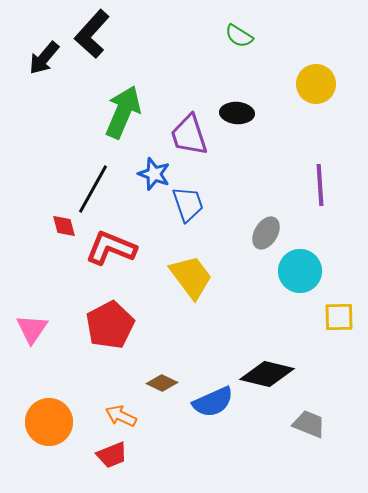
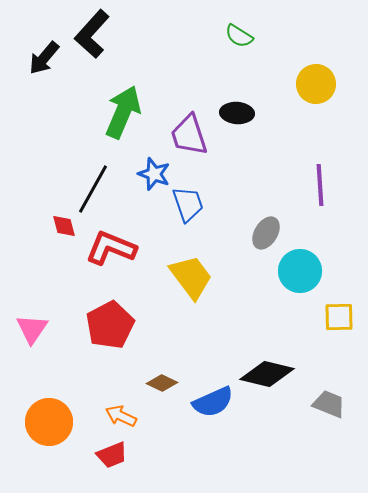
gray trapezoid: moved 20 px right, 20 px up
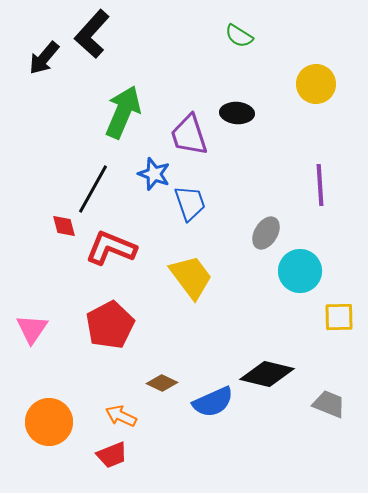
blue trapezoid: moved 2 px right, 1 px up
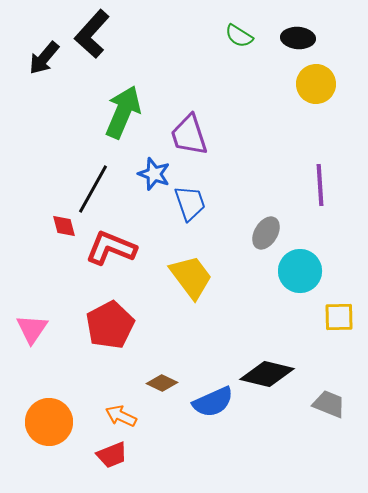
black ellipse: moved 61 px right, 75 px up
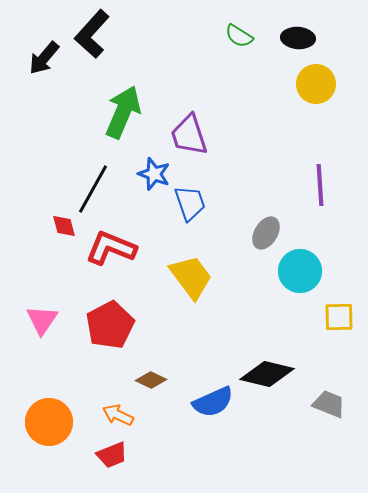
pink triangle: moved 10 px right, 9 px up
brown diamond: moved 11 px left, 3 px up
orange arrow: moved 3 px left, 1 px up
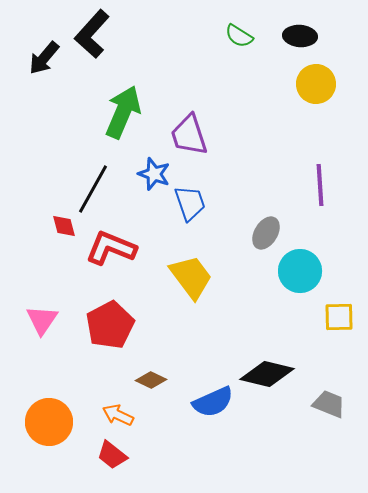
black ellipse: moved 2 px right, 2 px up
red trapezoid: rotated 60 degrees clockwise
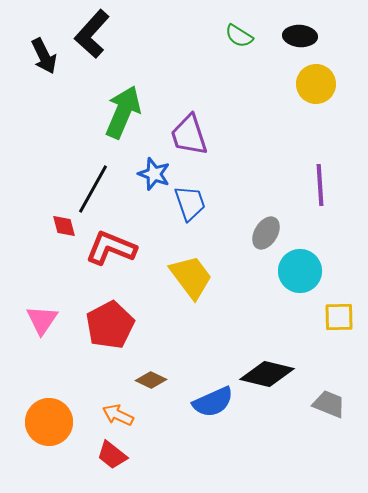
black arrow: moved 2 px up; rotated 66 degrees counterclockwise
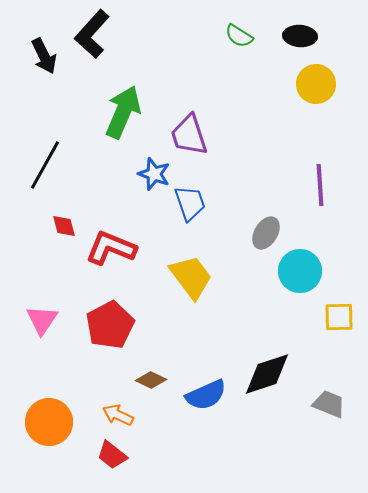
black line: moved 48 px left, 24 px up
black diamond: rotated 32 degrees counterclockwise
blue semicircle: moved 7 px left, 7 px up
